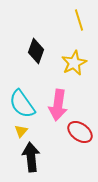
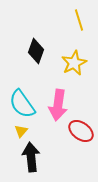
red ellipse: moved 1 px right, 1 px up
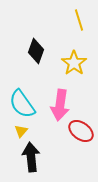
yellow star: rotated 10 degrees counterclockwise
pink arrow: moved 2 px right
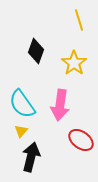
red ellipse: moved 9 px down
black arrow: rotated 20 degrees clockwise
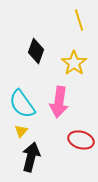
pink arrow: moved 1 px left, 3 px up
red ellipse: rotated 20 degrees counterclockwise
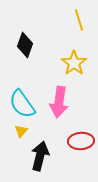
black diamond: moved 11 px left, 6 px up
red ellipse: moved 1 px down; rotated 20 degrees counterclockwise
black arrow: moved 9 px right, 1 px up
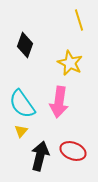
yellow star: moved 4 px left; rotated 10 degrees counterclockwise
red ellipse: moved 8 px left, 10 px down; rotated 25 degrees clockwise
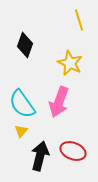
pink arrow: rotated 12 degrees clockwise
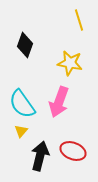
yellow star: rotated 15 degrees counterclockwise
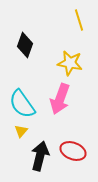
pink arrow: moved 1 px right, 3 px up
